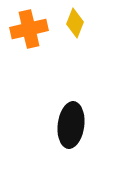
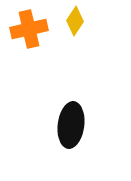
yellow diamond: moved 2 px up; rotated 12 degrees clockwise
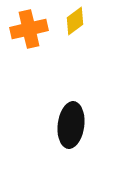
yellow diamond: rotated 20 degrees clockwise
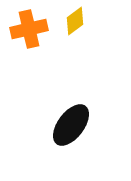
black ellipse: rotated 30 degrees clockwise
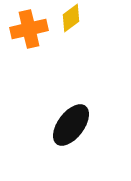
yellow diamond: moved 4 px left, 3 px up
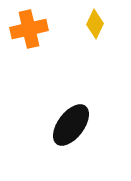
yellow diamond: moved 24 px right, 6 px down; rotated 28 degrees counterclockwise
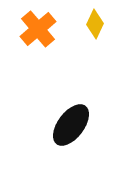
orange cross: moved 9 px right; rotated 27 degrees counterclockwise
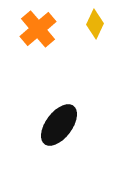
black ellipse: moved 12 px left
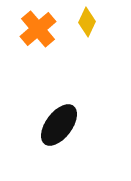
yellow diamond: moved 8 px left, 2 px up
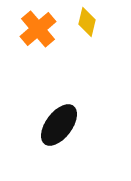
yellow diamond: rotated 12 degrees counterclockwise
